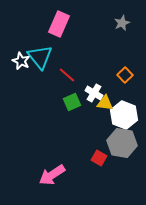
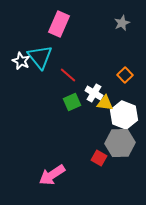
red line: moved 1 px right
gray hexagon: moved 2 px left; rotated 12 degrees counterclockwise
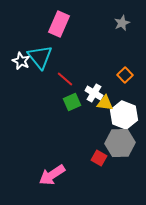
red line: moved 3 px left, 4 px down
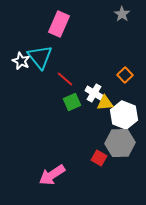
gray star: moved 9 px up; rotated 14 degrees counterclockwise
yellow triangle: rotated 12 degrees counterclockwise
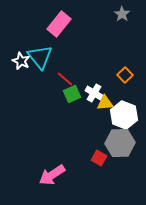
pink rectangle: rotated 15 degrees clockwise
green square: moved 8 px up
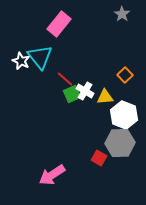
white cross: moved 9 px left, 2 px up
yellow triangle: moved 6 px up
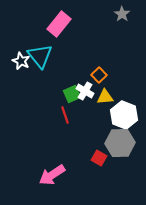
cyan triangle: moved 1 px up
orange square: moved 26 px left
red line: moved 36 px down; rotated 30 degrees clockwise
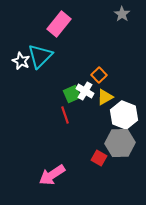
cyan triangle: rotated 24 degrees clockwise
yellow triangle: rotated 24 degrees counterclockwise
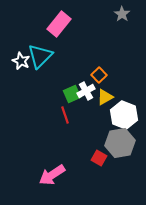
white cross: moved 1 px right; rotated 30 degrees clockwise
gray hexagon: rotated 8 degrees counterclockwise
